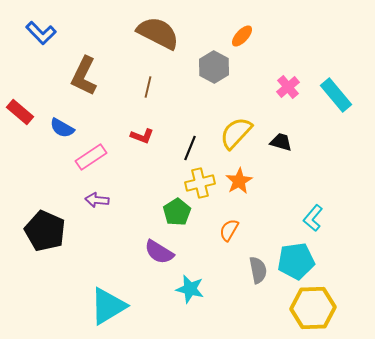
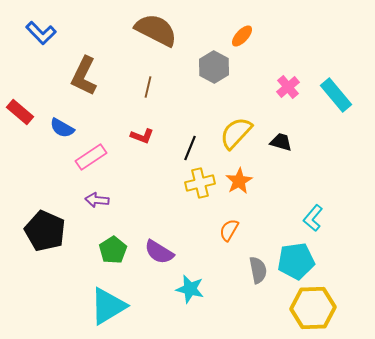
brown semicircle: moved 2 px left, 3 px up
green pentagon: moved 64 px left, 38 px down
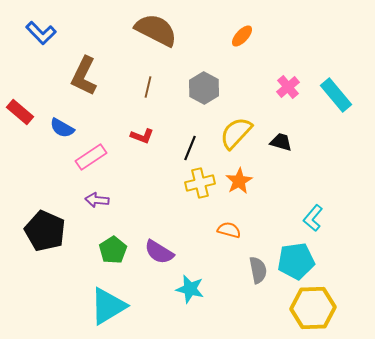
gray hexagon: moved 10 px left, 21 px down
orange semicircle: rotated 75 degrees clockwise
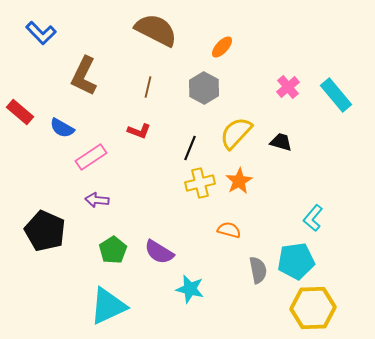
orange ellipse: moved 20 px left, 11 px down
red L-shape: moved 3 px left, 5 px up
cyan triangle: rotated 6 degrees clockwise
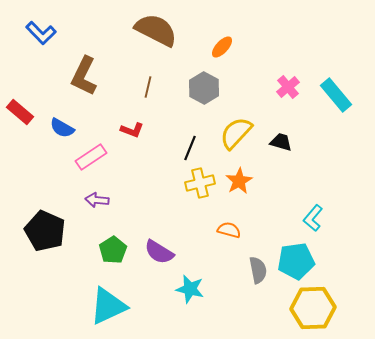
red L-shape: moved 7 px left, 1 px up
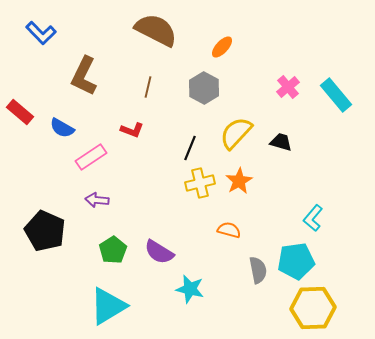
cyan triangle: rotated 6 degrees counterclockwise
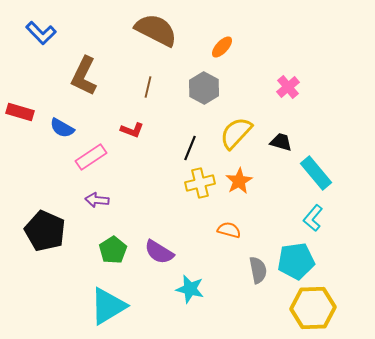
cyan rectangle: moved 20 px left, 78 px down
red rectangle: rotated 24 degrees counterclockwise
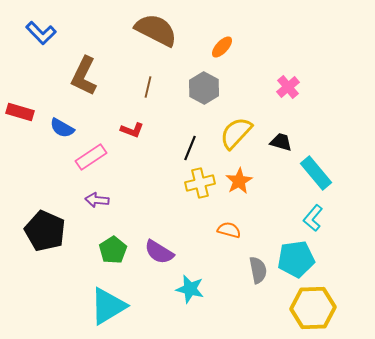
cyan pentagon: moved 2 px up
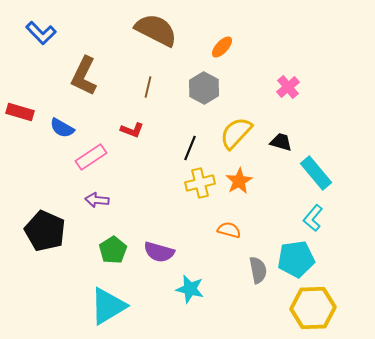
purple semicircle: rotated 16 degrees counterclockwise
